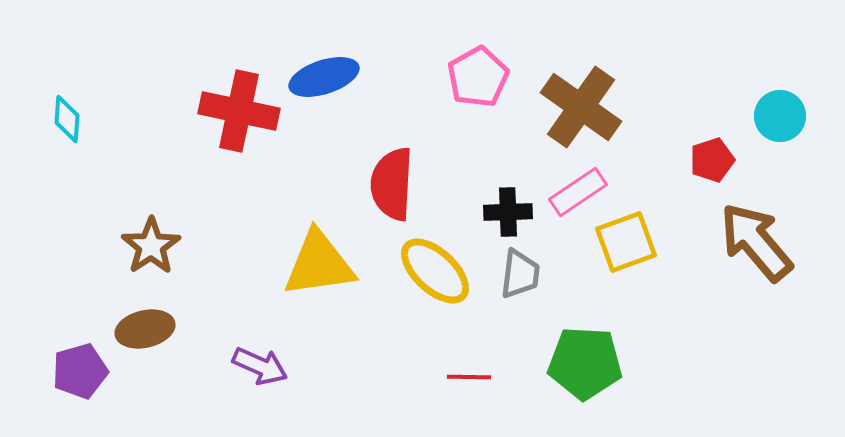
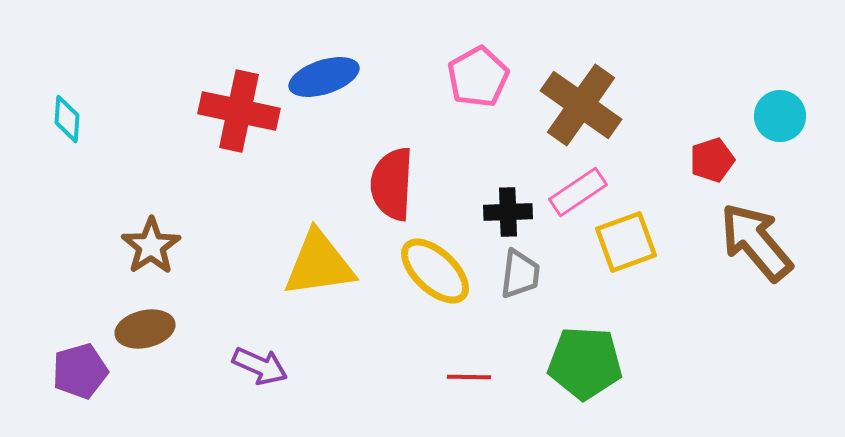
brown cross: moved 2 px up
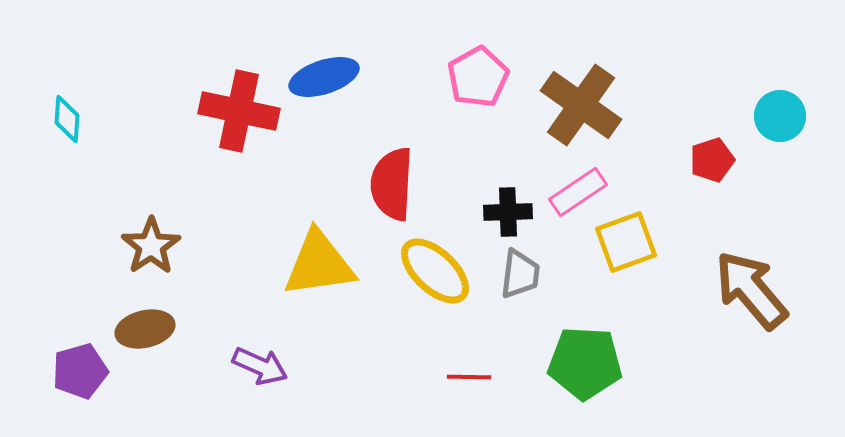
brown arrow: moved 5 px left, 48 px down
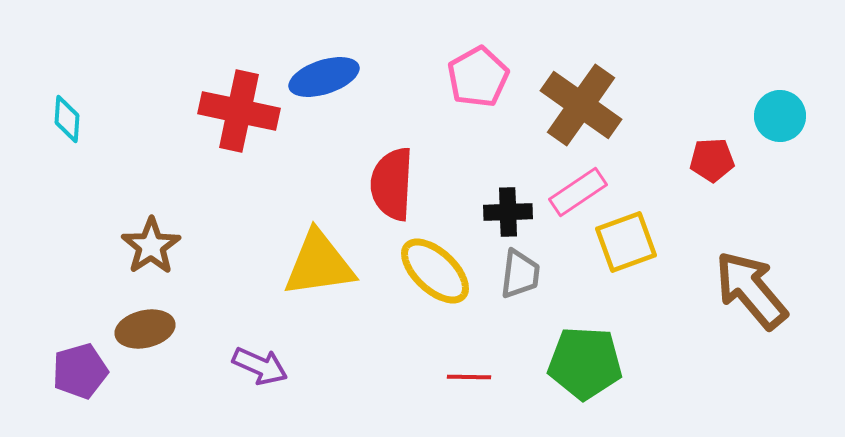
red pentagon: rotated 15 degrees clockwise
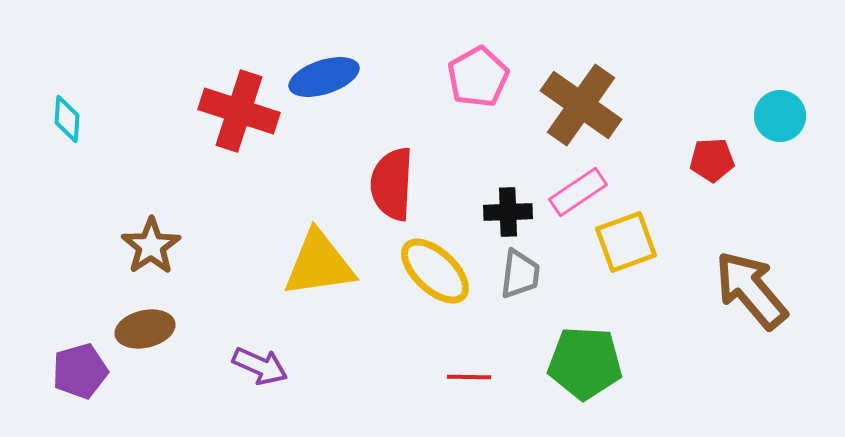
red cross: rotated 6 degrees clockwise
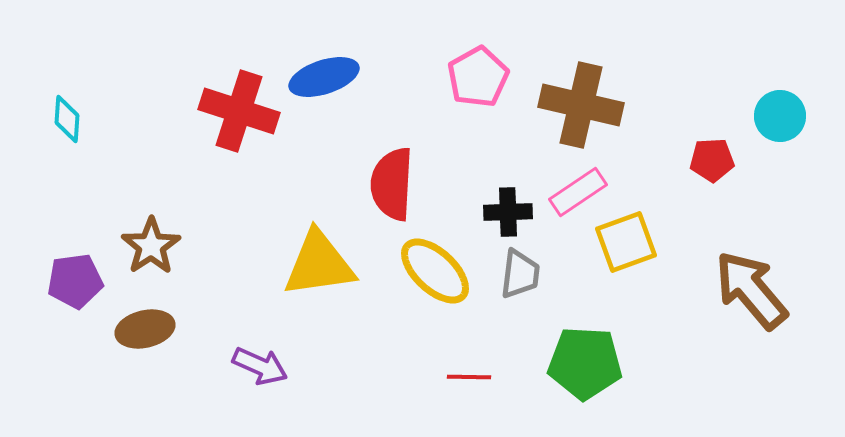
brown cross: rotated 22 degrees counterclockwise
purple pentagon: moved 5 px left, 90 px up; rotated 8 degrees clockwise
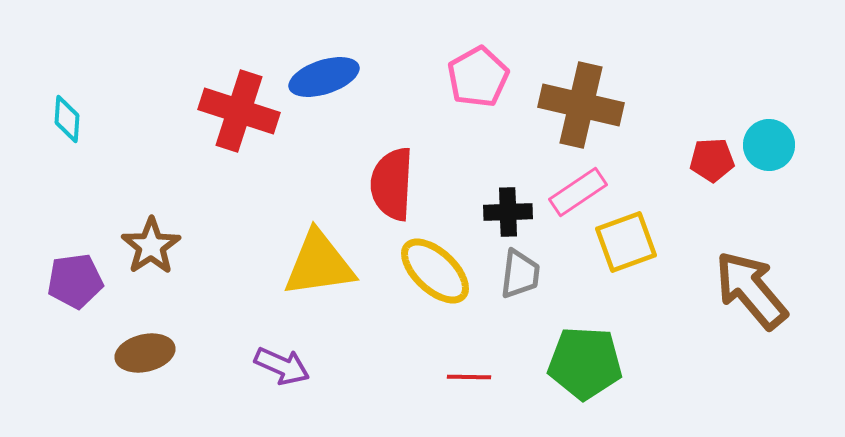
cyan circle: moved 11 px left, 29 px down
brown ellipse: moved 24 px down
purple arrow: moved 22 px right
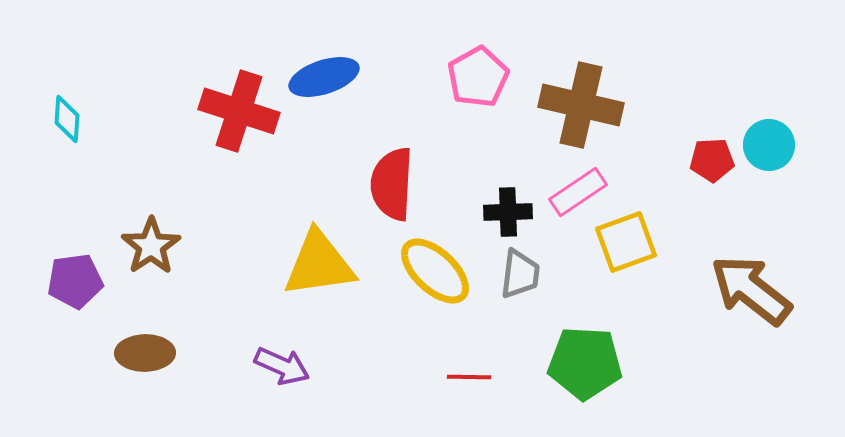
brown arrow: rotated 12 degrees counterclockwise
brown ellipse: rotated 12 degrees clockwise
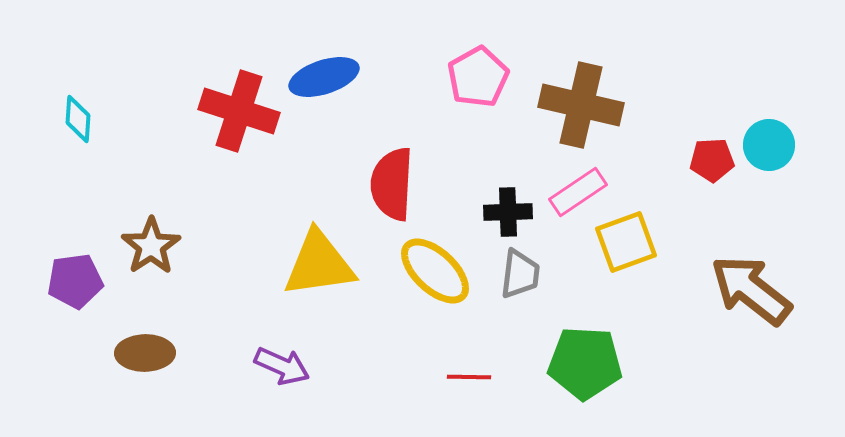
cyan diamond: moved 11 px right
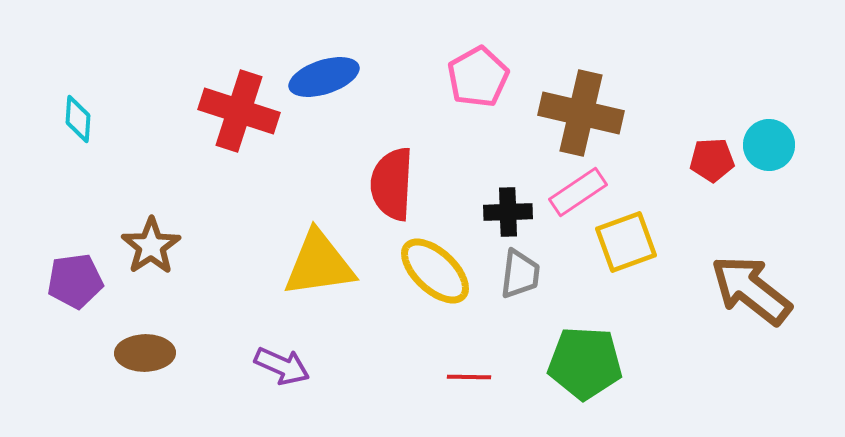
brown cross: moved 8 px down
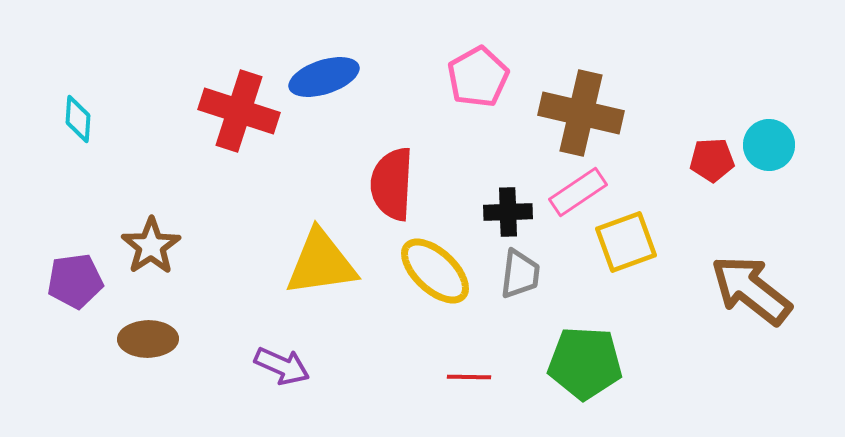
yellow triangle: moved 2 px right, 1 px up
brown ellipse: moved 3 px right, 14 px up
